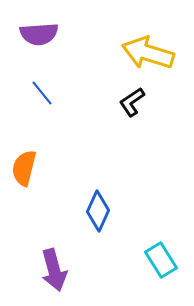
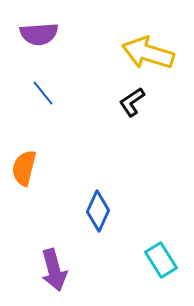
blue line: moved 1 px right
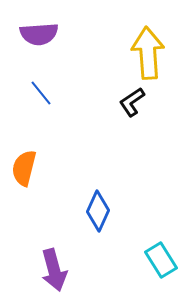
yellow arrow: rotated 69 degrees clockwise
blue line: moved 2 px left
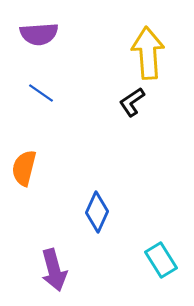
blue line: rotated 16 degrees counterclockwise
blue diamond: moved 1 px left, 1 px down
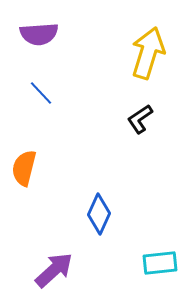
yellow arrow: rotated 21 degrees clockwise
blue line: rotated 12 degrees clockwise
black L-shape: moved 8 px right, 17 px down
blue diamond: moved 2 px right, 2 px down
cyan rectangle: moved 1 px left, 3 px down; rotated 64 degrees counterclockwise
purple arrow: rotated 117 degrees counterclockwise
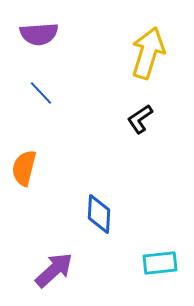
blue diamond: rotated 21 degrees counterclockwise
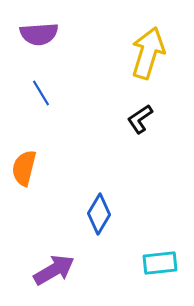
blue line: rotated 12 degrees clockwise
blue diamond: rotated 27 degrees clockwise
purple arrow: rotated 12 degrees clockwise
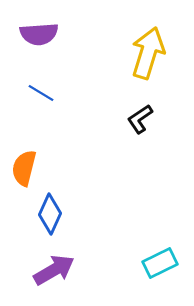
blue line: rotated 28 degrees counterclockwise
blue diamond: moved 49 px left; rotated 6 degrees counterclockwise
cyan rectangle: rotated 20 degrees counterclockwise
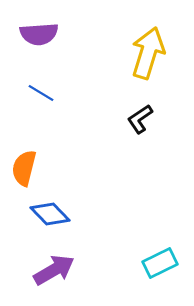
blue diamond: rotated 69 degrees counterclockwise
